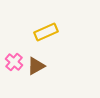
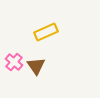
brown triangle: rotated 36 degrees counterclockwise
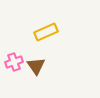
pink cross: rotated 30 degrees clockwise
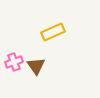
yellow rectangle: moved 7 px right
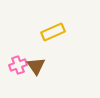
pink cross: moved 4 px right, 3 px down
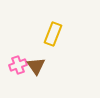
yellow rectangle: moved 2 px down; rotated 45 degrees counterclockwise
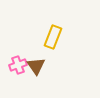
yellow rectangle: moved 3 px down
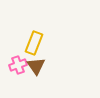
yellow rectangle: moved 19 px left, 6 px down
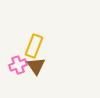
yellow rectangle: moved 3 px down
